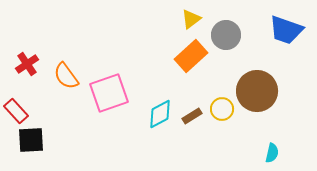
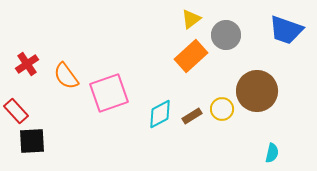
black square: moved 1 px right, 1 px down
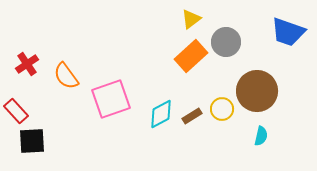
blue trapezoid: moved 2 px right, 2 px down
gray circle: moved 7 px down
pink square: moved 2 px right, 6 px down
cyan diamond: moved 1 px right
cyan semicircle: moved 11 px left, 17 px up
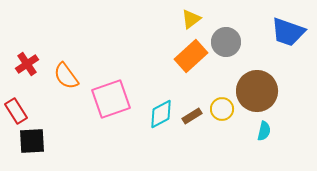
red rectangle: rotated 10 degrees clockwise
cyan semicircle: moved 3 px right, 5 px up
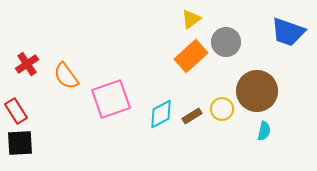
black square: moved 12 px left, 2 px down
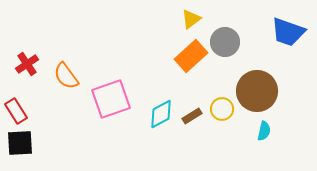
gray circle: moved 1 px left
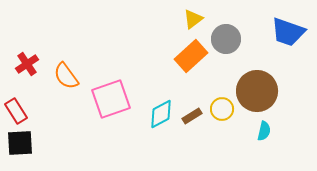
yellow triangle: moved 2 px right
gray circle: moved 1 px right, 3 px up
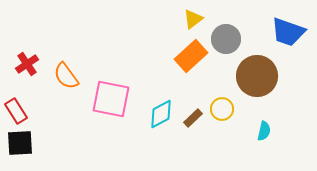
brown circle: moved 15 px up
pink square: rotated 30 degrees clockwise
brown rectangle: moved 1 px right, 2 px down; rotated 12 degrees counterclockwise
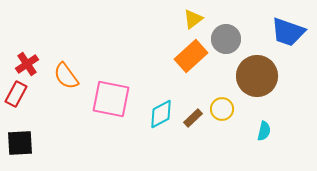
red rectangle: moved 17 px up; rotated 60 degrees clockwise
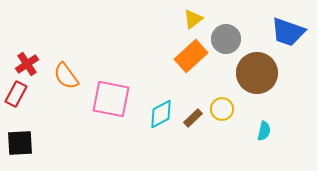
brown circle: moved 3 px up
